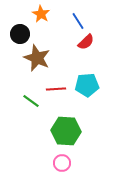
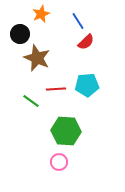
orange star: rotated 18 degrees clockwise
pink circle: moved 3 px left, 1 px up
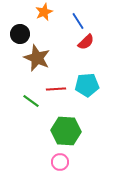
orange star: moved 3 px right, 2 px up
pink circle: moved 1 px right
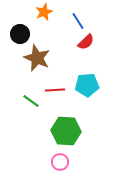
red line: moved 1 px left, 1 px down
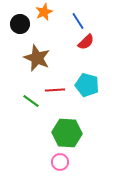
black circle: moved 10 px up
cyan pentagon: rotated 20 degrees clockwise
green hexagon: moved 1 px right, 2 px down
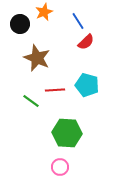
pink circle: moved 5 px down
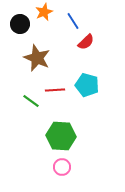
blue line: moved 5 px left
green hexagon: moved 6 px left, 3 px down
pink circle: moved 2 px right
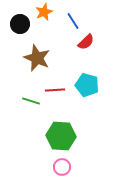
green line: rotated 18 degrees counterclockwise
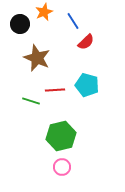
green hexagon: rotated 16 degrees counterclockwise
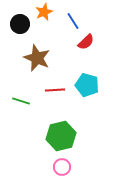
green line: moved 10 px left
